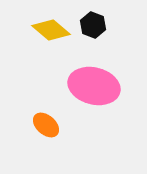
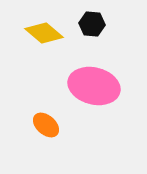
black hexagon: moved 1 px left, 1 px up; rotated 15 degrees counterclockwise
yellow diamond: moved 7 px left, 3 px down
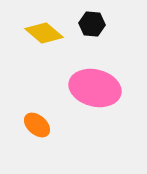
pink ellipse: moved 1 px right, 2 px down
orange ellipse: moved 9 px left
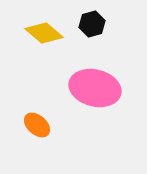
black hexagon: rotated 20 degrees counterclockwise
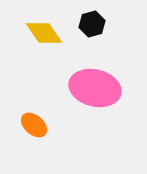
yellow diamond: rotated 15 degrees clockwise
orange ellipse: moved 3 px left
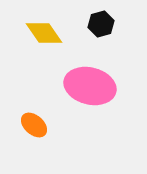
black hexagon: moved 9 px right
pink ellipse: moved 5 px left, 2 px up
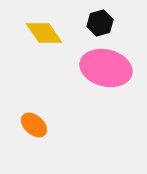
black hexagon: moved 1 px left, 1 px up
pink ellipse: moved 16 px right, 18 px up
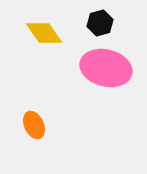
orange ellipse: rotated 24 degrees clockwise
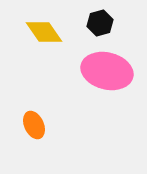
yellow diamond: moved 1 px up
pink ellipse: moved 1 px right, 3 px down
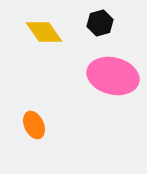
pink ellipse: moved 6 px right, 5 px down
